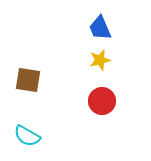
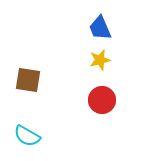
red circle: moved 1 px up
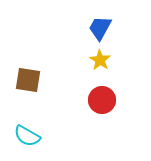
blue trapezoid: rotated 52 degrees clockwise
yellow star: rotated 25 degrees counterclockwise
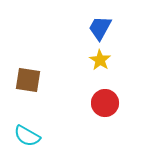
red circle: moved 3 px right, 3 px down
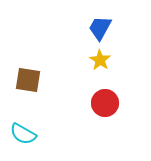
cyan semicircle: moved 4 px left, 2 px up
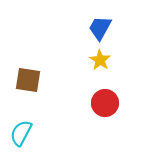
cyan semicircle: moved 2 px left, 1 px up; rotated 88 degrees clockwise
